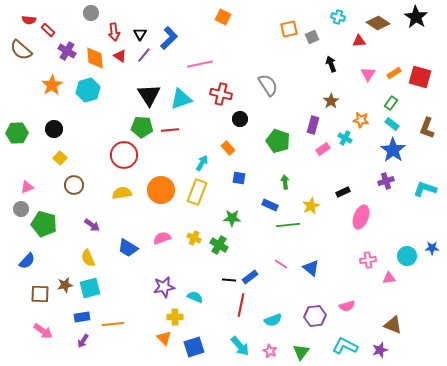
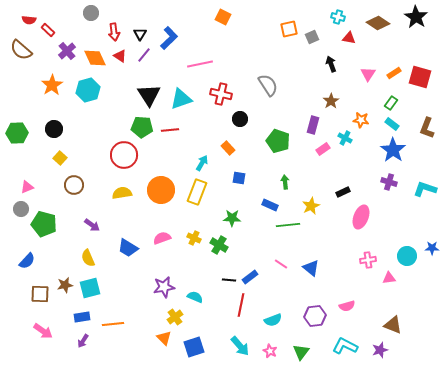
red triangle at (359, 41): moved 10 px left, 3 px up; rotated 16 degrees clockwise
purple cross at (67, 51): rotated 18 degrees clockwise
orange diamond at (95, 58): rotated 20 degrees counterclockwise
purple cross at (386, 181): moved 3 px right, 1 px down; rotated 35 degrees clockwise
yellow cross at (175, 317): rotated 35 degrees counterclockwise
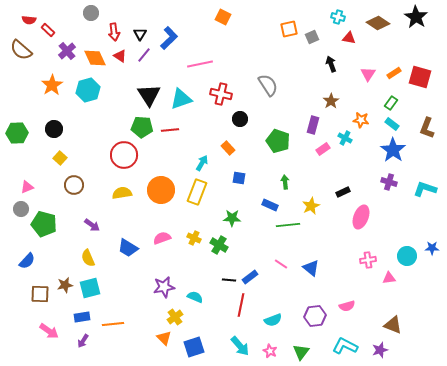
pink arrow at (43, 331): moved 6 px right
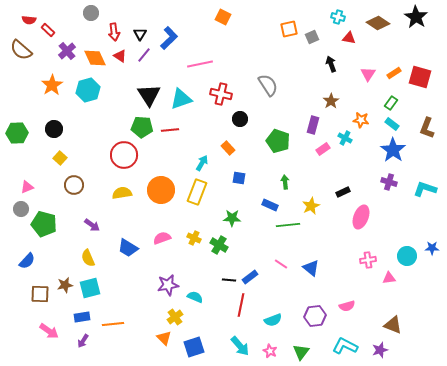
purple star at (164, 287): moved 4 px right, 2 px up
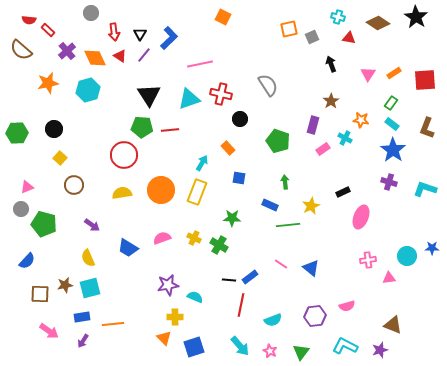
red square at (420, 77): moved 5 px right, 3 px down; rotated 20 degrees counterclockwise
orange star at (52, 85): moved 4 px left, 2 px up; rotated 20 degrees clockwise
cyan triangle at (181, 99): moved 8 px right
yellow cross at (175, 317): rotated 35 degrees clockwise
